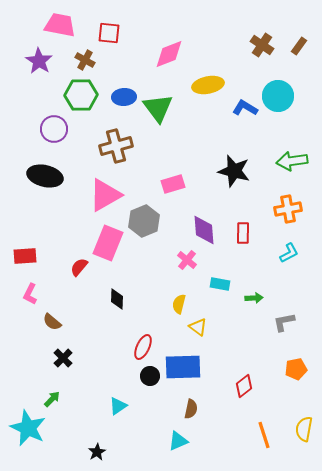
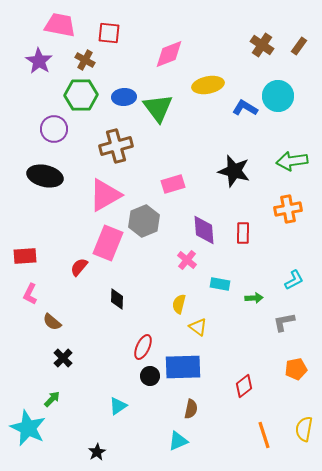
cyan L-shape at (289, 253): moved 5 px right, 27 px down
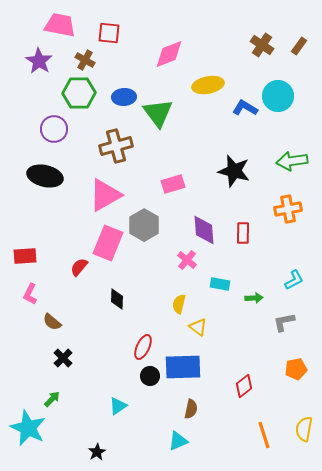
green hexagon at (81, 95): moved 2 px left, 2 px up
green triangle at (158, 108): moved 5 px down
gray hexagon at (144, 221): moved 4 px down; rotated 8 degrees counterclockwise
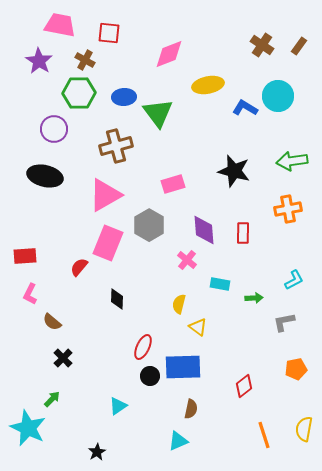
gray hexagon at (144, 225): moved 5 px right
